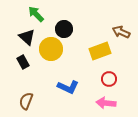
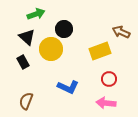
green arrow: rotated 114 degrees clockwise
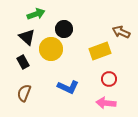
brown semicircle: moved 2 px left, 8 px up
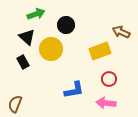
black circle: moved 2 px right, 4 px up
blue L-shape: moved 6 px right, 3 px down; rotated 35 degrees counterclockwise
brown semicircle: moved 9 px left, 11 px down
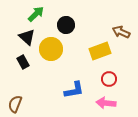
green arrow: rotated 24 degrees counterclockwise
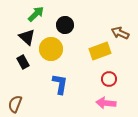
black circle: moved 1 px left
brown arrow: moved 1 px left, 1 px down
blue L-shape: moved 14 px left, 6 px up; rotated 70 degrees counterclockwise
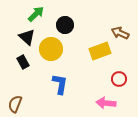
red circle: moved 10 px right
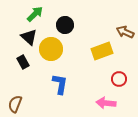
green arrow: moved 1 px left
brown arrow: moved 5 px right, 1 px up
black triangle: moved 2 px right
yellow rectangle: moved 2 px right
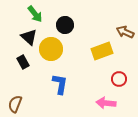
green arrow: rotated 96 degrees clockwise
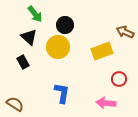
yellow circle: moved 7 px right, 2 px up
blue L-shape: moved 2 px right, 9 px down
brown semicircle: rotated 102 degrees clockwise
